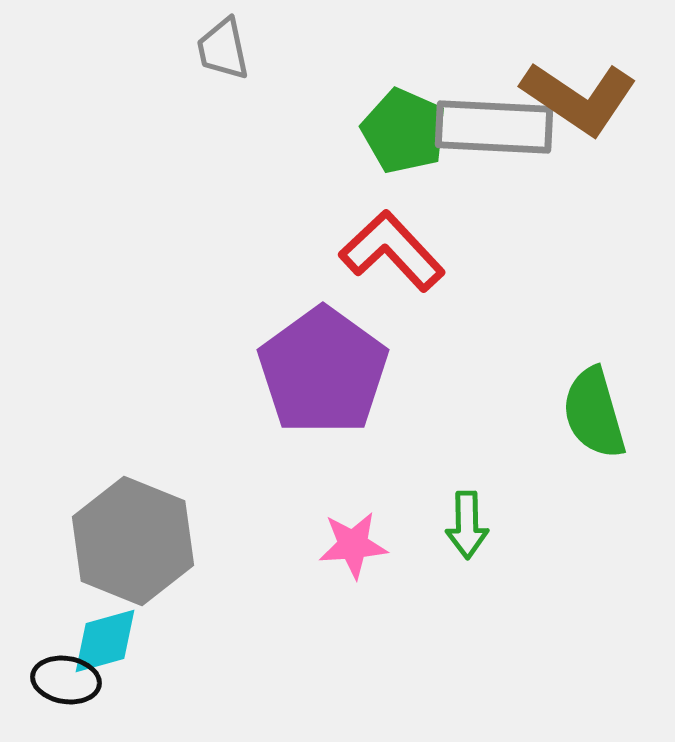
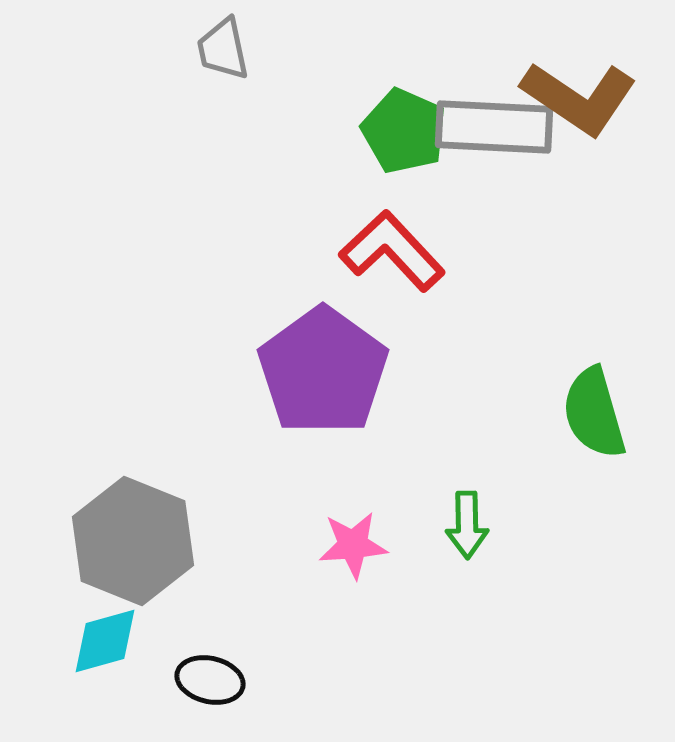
black ellipse: moved 144 px right; rotated 4 degrees clockwise
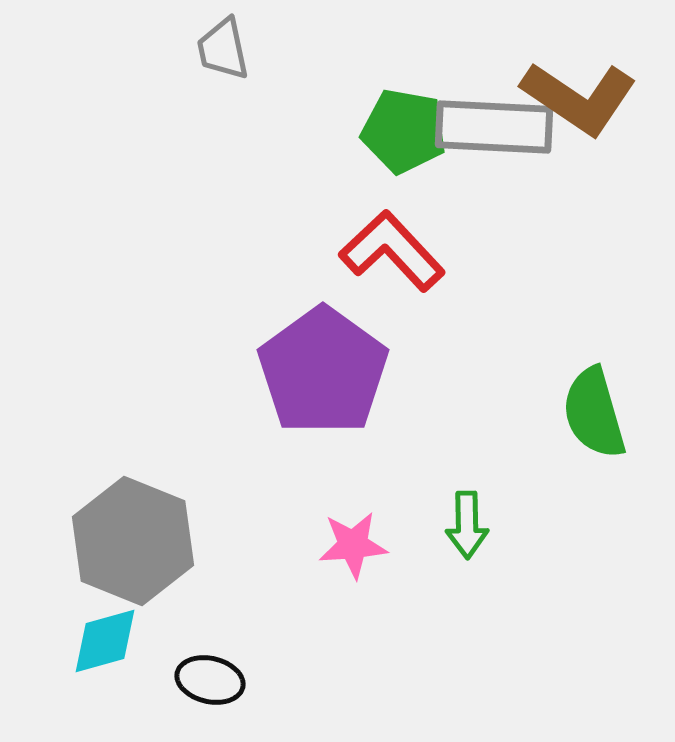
green pentagon: rotated 14 degrees counterclockwise
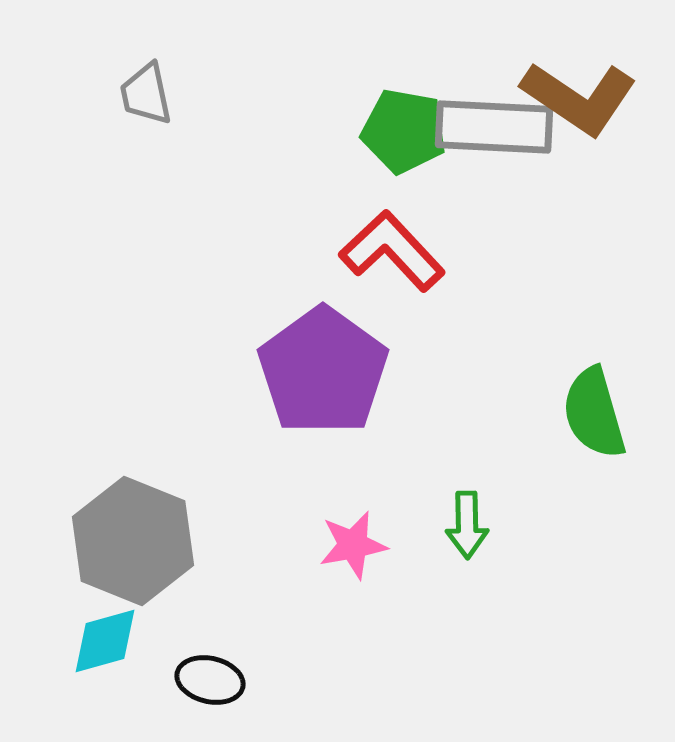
gray trapezoid: moved 77 px left, 45 px down
pink star: rotated 6 degrees counterclockwise
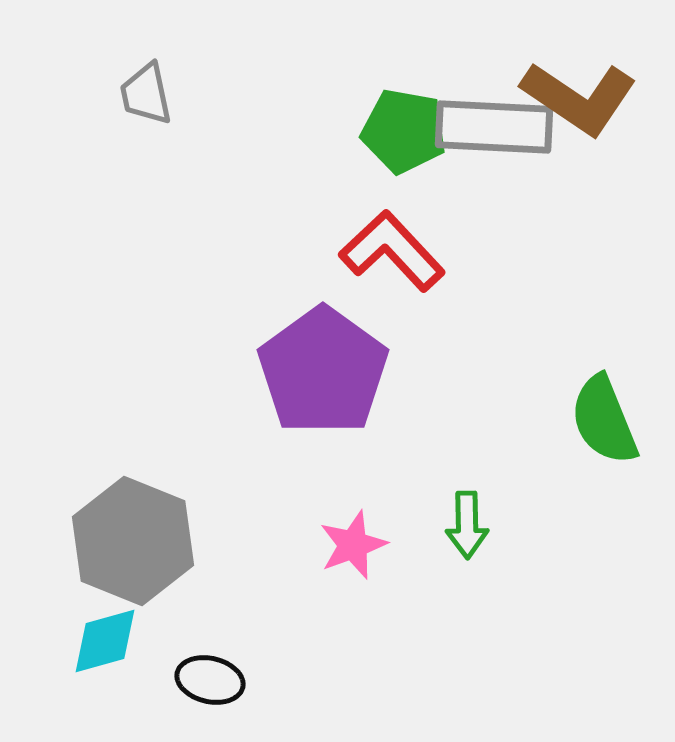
green semicircle: moved 10 px right, 7 px down; rotated 6 degrees counterclockwise
pink star: rotated 10 degrees counterclockwise
